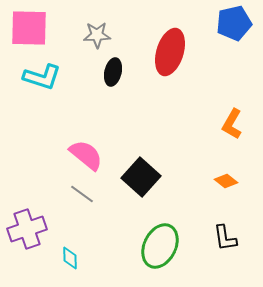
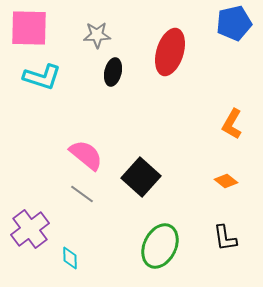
purple cross: moved 3 px right; rotated 18 degrees counterclockwise
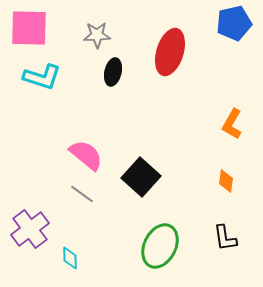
orange diamond: rotated 60 degrees clockwise
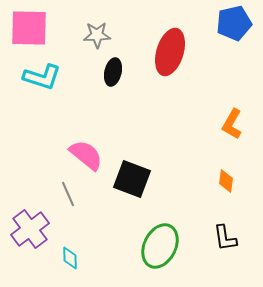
black square: moved 9 px left, 2 px down; rotated 21 degrees counterclockwise
gray line: moved 14 px left; rotated 30 degrees clockwise
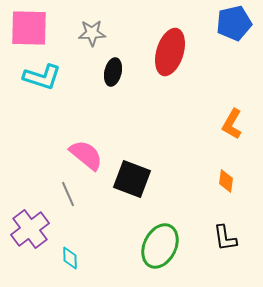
gray star: moved 5 px left, 2 px up
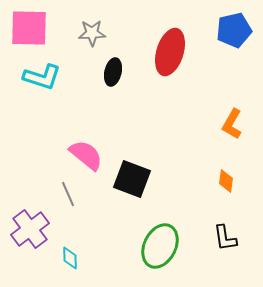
blue pentagon: moved 7 px down
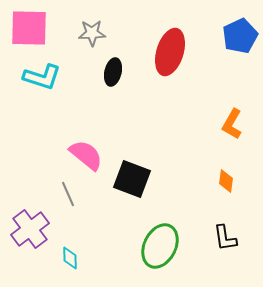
blue pentagon: moved 6 px right, 6 px down; rotated 12 degrees counterclockwise
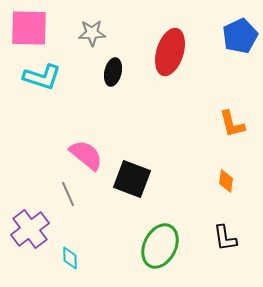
orange L-shape: rotated 44 degrees counterclockwise
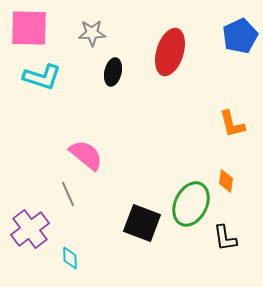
black square: moved 10 px right, 44 px down
green ellipse: moved 31 px right, 42 px up
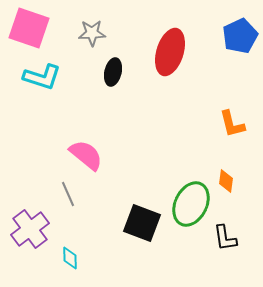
pink square: rotated 18 degrees clockwise
